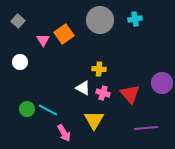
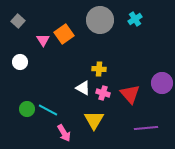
cyan cross: rotated 24 degrees counterclockwise
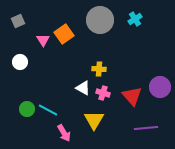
gray square: rotated 24 degrees clockwise
purple circle: moved 2 px left, 4 px down
red triangle: moved 2 px right, 2 px down
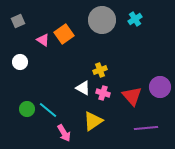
gray circle: moved 2 px right
pink triangle: rotated 24 degrees counterclockwise
yellow cross: moved 1 px right, 1 px down; rotated 24 degrees counterclockwise
cyan line: rotated 12 degrees clockwise
yellow triangle: moved 1 px left, 1 px down; rotated 25 degrees clockwise
